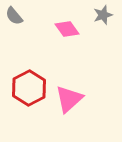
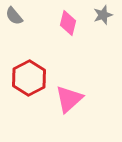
pink diamond: moved 1 px right, 6 px up; rotated 50 degrees clockwise
red hexagon: moved 10 px up
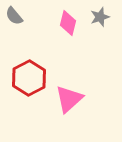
gray star: moved 3 px left, 2 px down
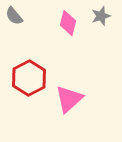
gray star: moved 1 px right, 1 px up
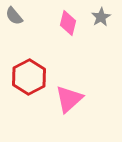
gray star: moved 1 px down; rotated 12 degrees counterclockwise
red hexagon: moved 1 px up
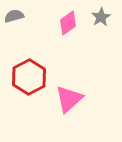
gray semicircle: rotated 114 degrees clockwise
pink diamond: rotated 40 degrees clockwise
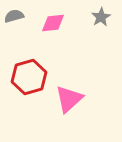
pink diamond: moved 15 px left; rotated 30 degrees clockwise
red hexagon: rotated 12 degrees clockwise
